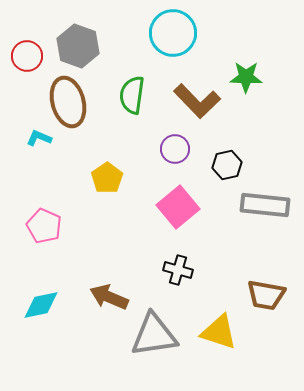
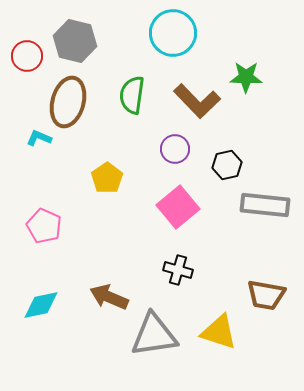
gray hexagon: moved 3 px left, 5 px up; rotated 6 degrees counterclockwise
brown ellipse: rotated 30 degrees clockwise
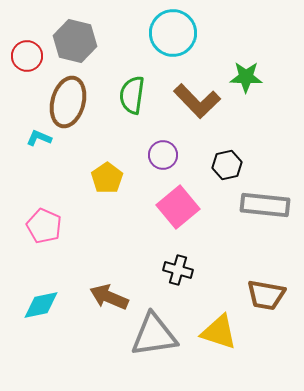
purple circle: moved 12 px left, 6 px down
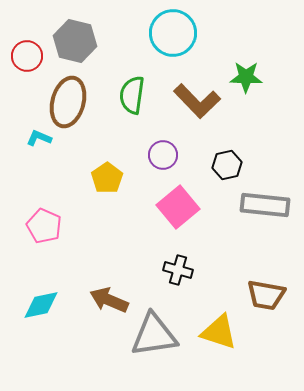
brown arrow: moved 3 px down
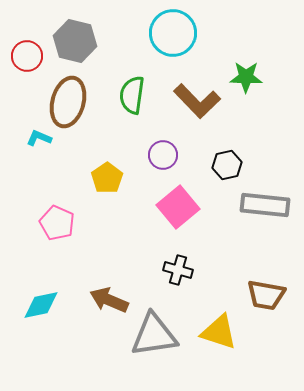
pink pentagon: moved 13 px right, 3 px up
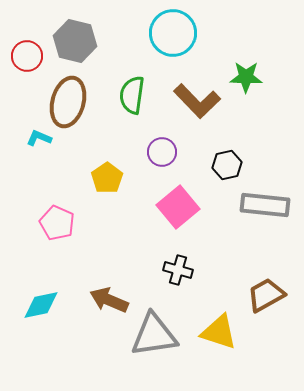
purple circle: moved 1 px left, 3 px up
brown trapezoid: rotated 141 degrees clockwise
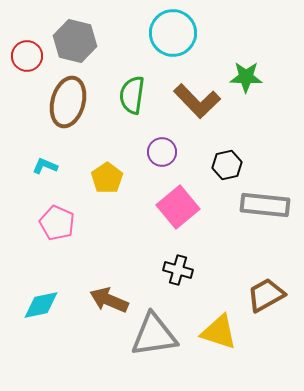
cyan L-shape: moved 6 px right, 28 px down
